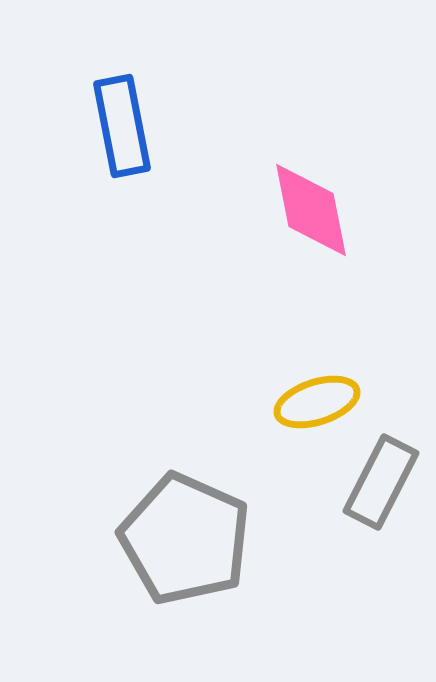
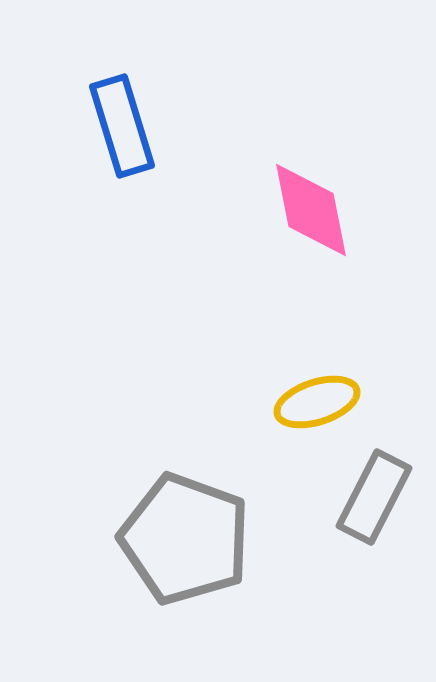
blue rectangle: rotated 6 degrees counterclockwise
gray rectangle: moved 7 px left, 15 px down
gray pentagon: rotated 4 degrees counterclockwise
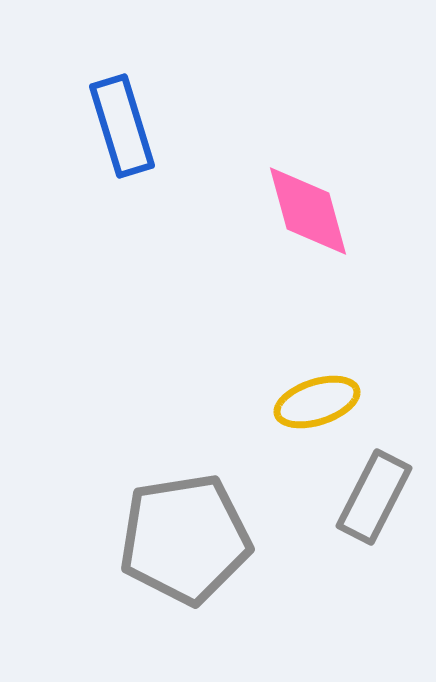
pink diamond: moved 3 px left, 1 px down; rotated 4 degrees counterclockwise
gray pentagon: rotated 29 degrees counterclockwise
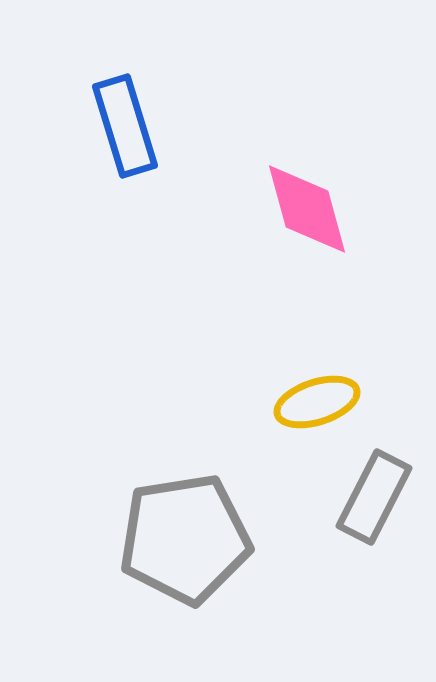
blue rectangle: moved 3 px right
pink diamond: moved 1 px left, 2 px up
